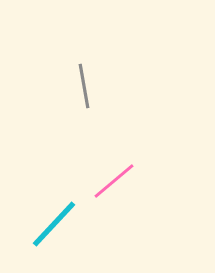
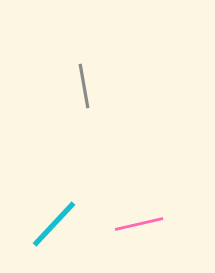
pink line: moved 25 px right, 43 px down; rotated 27 degrees clockwise
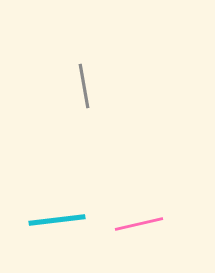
cyan line: moved 3 px right, 4 px up; rotated 40 degrees clockwise
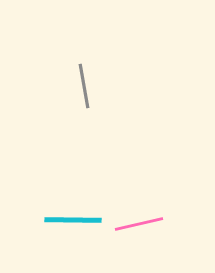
cyan line: moved 16 px right; rotated 8 degrees clockwise
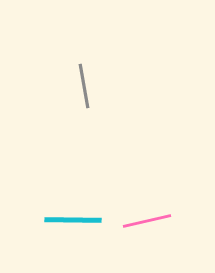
pink line: moved 8 px right, 3 px up
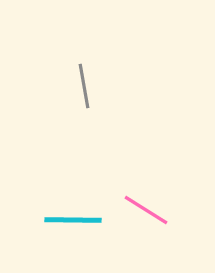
pink line: moved 1 px left, 11 px up; rotated 45 degrees clockwise
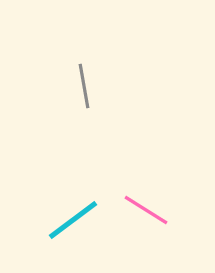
cyan line: rotated 38 degrees counterclockwise
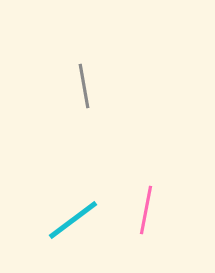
pink line: rotated 69 degrees clockwise
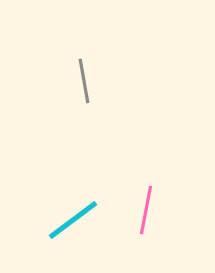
gray line: moved 5 px up
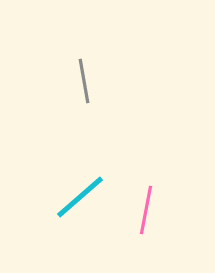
cyan line: moved 7 px right, 23 px up; rotated 4 degrees counterclockwise
